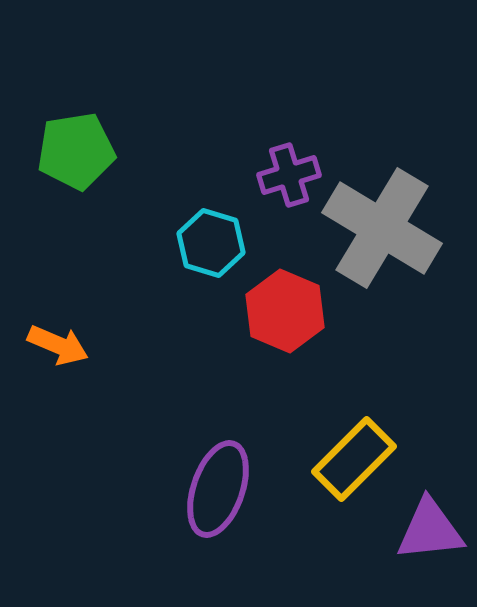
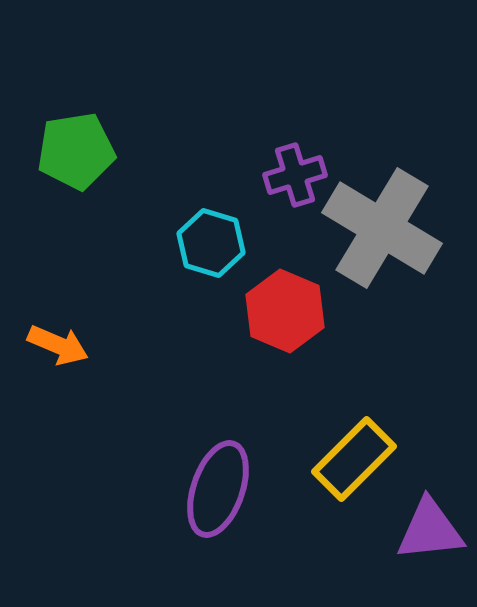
purple cross: moved 6 px right
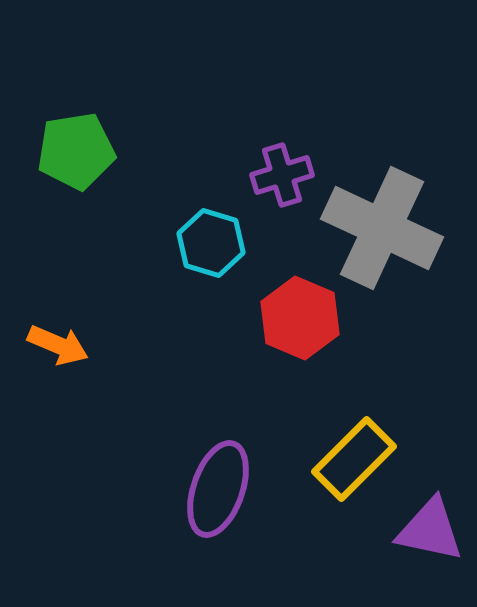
purple cross: moved 13 px left
gray cross: rotated 6 degrees counterclockwise
red hexagon: moved 15 px right, 7 px down
purple triangle: rotated 18 degrees clockwise
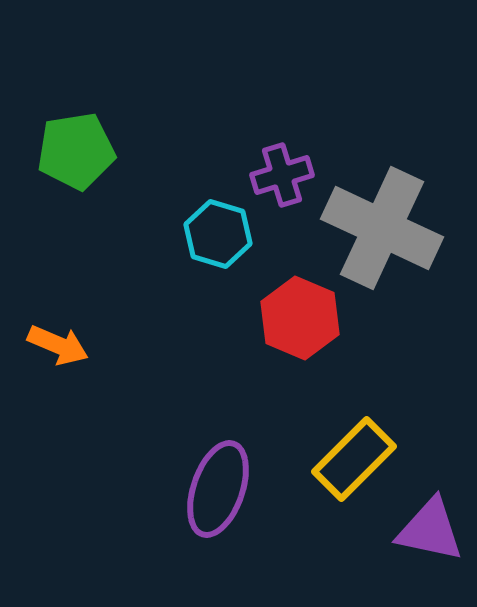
cyan hexagon: moved 7 px right, 9 px up
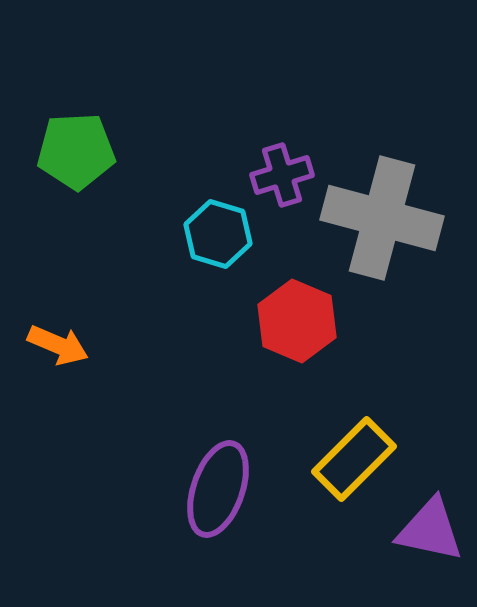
green pentagon: rotated 6 degrees clockwise
gray cross: moved 10 px up; rotated 10 degrees counterclockwise
red hexagon: moved 3 px left, 3 px down
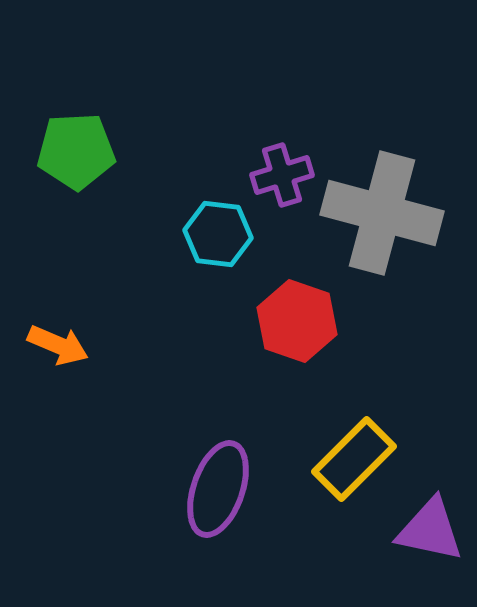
gray cross: moved 5 px up
cyan hexagon: rotated 10 degrees counterclockwise
red hexagon: rotated 4 degrees counterclockwise
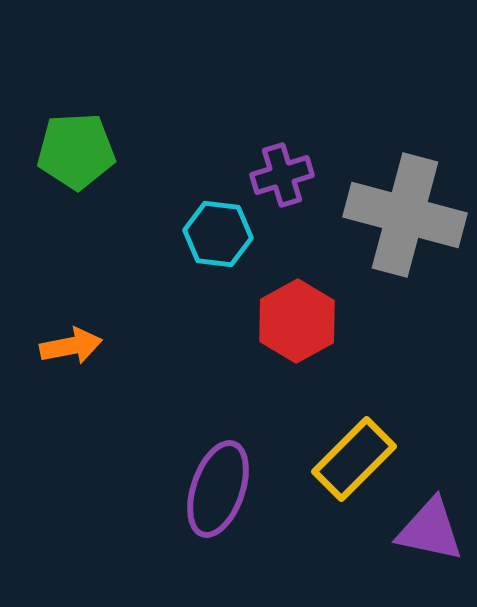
gray cross: moved 23 px right, 2 px down
red hexagon: rotated 12 degrees clockwise
orange arrow: moved 13 px right, 1 px down; rotated 34 degrees counterclockwise
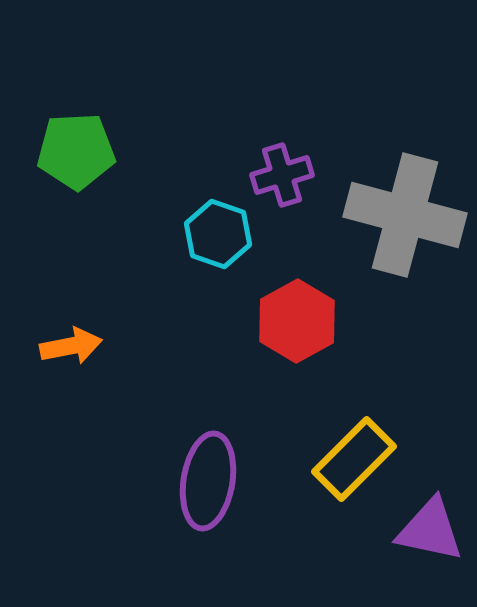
cyan hexagon: rotated 12 degrees clockwise
purple ellipse: moved 10 px left, 8 px up; rotated 10 degrees counterclockwise
